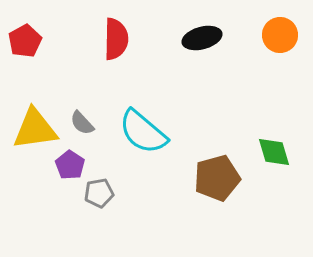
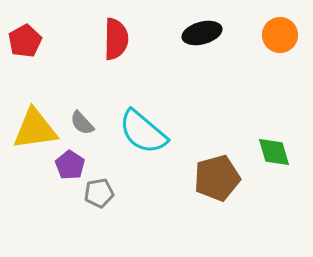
black ellipse: moved 5 px up
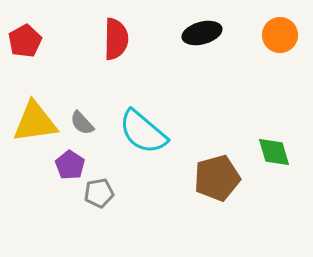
yellow triangle: moved 7 px up
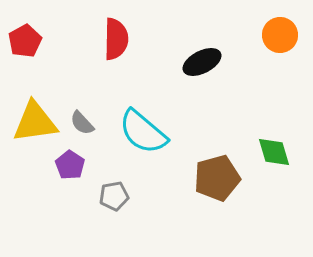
black ellipse: moved 29 px down; rotated 12 degrees counterclockwise
gray pentagon: moved 15 px right, 3 px down
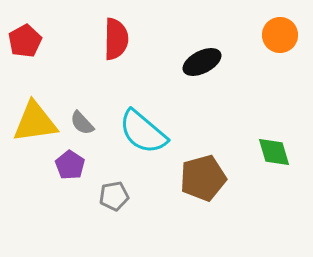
brown pentagon: moved 14 px left
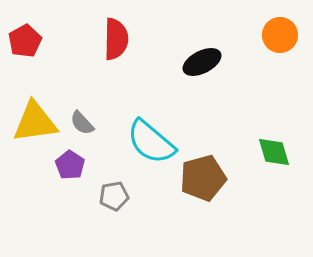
cyan semicircle: moved 8 px right, 10 px down
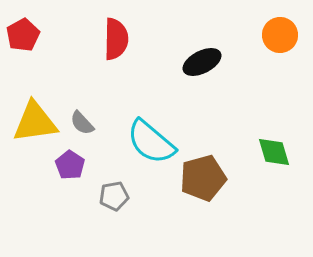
red pentagon: moved 2 px left, 6 px up
